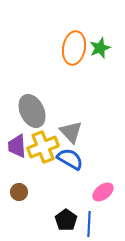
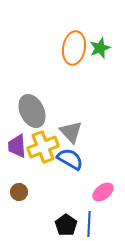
black pentagon: moved 5 px down
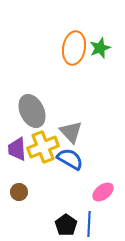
purple trapezoid: moved 3 px down
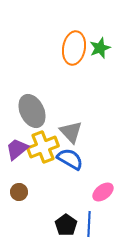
purple trapezoid: rotated 55 degrees clockwise
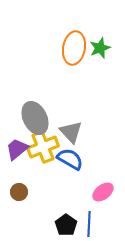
gray ellipse: moved 3 px right, 7 px down
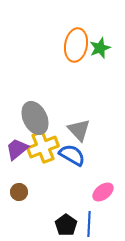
orange ellipse: moved 2 px right, 3 px up
gray triangle: moved 8 px right, 2 px up
blue semicircle: moved 2 px right, 4 px up
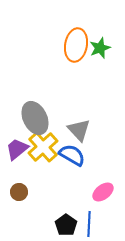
yellow cross: rotated 20 degrees counterclockwise
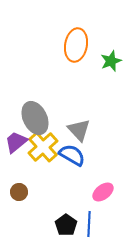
green star: moved 11 px right, 13 px down
purple trapezoid: moved 1 px left, 7 px up
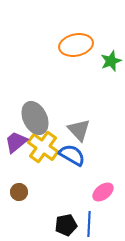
orange ellipse: rotated 68 degrees clockwise
yellow cross: rotated 12 degrees counterclockwise
black pentagon: rotated 25 degrees clockwise
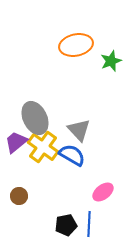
brown circle: moved 4 px down
